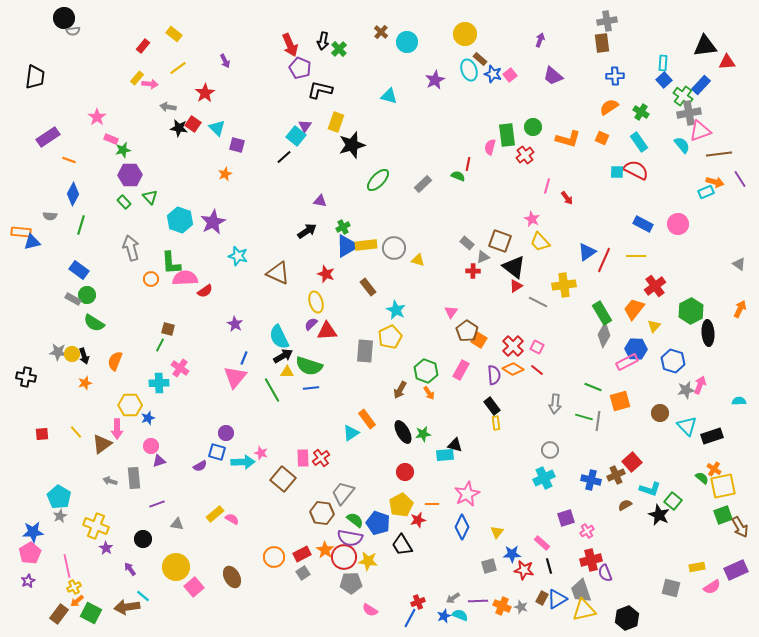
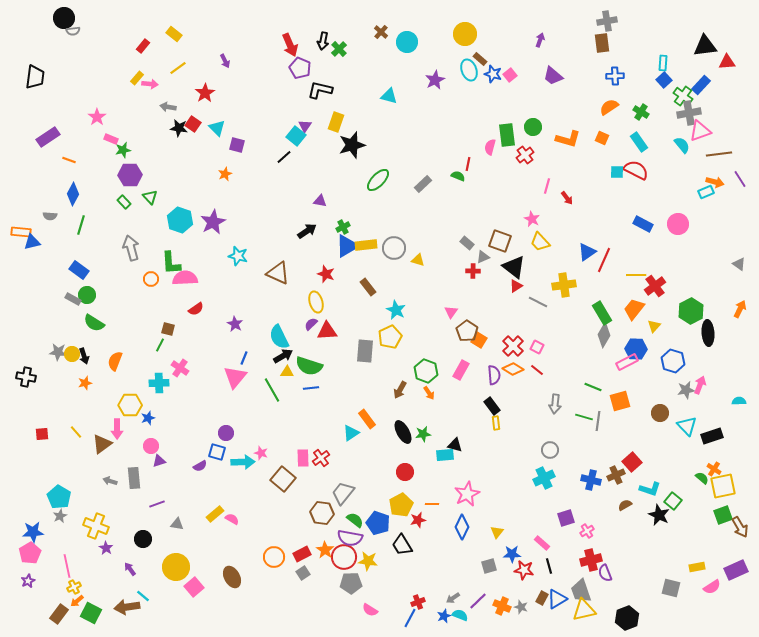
yellow line at (636, 256): moved 19 px down
red semicircle at (205, 291): moved 9 px left, 18 px down
purple line at (478, 601): rotated 42 degrees counterclockwise
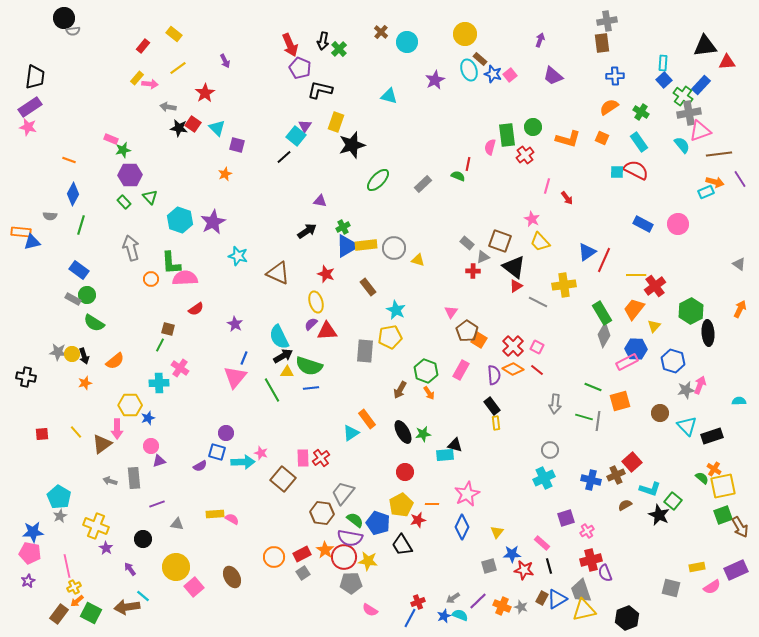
pink star at (97, 117): moved 69 px left, 10 px down; rotated 24 degrees counterclockwise
purple rectangle at (48, 137): moved 18 px left, 30 px up
yellow pentagon at (390, 337): rotated 15 degrees clockwise
orange semicircle at (115, 361): rotated 150 degrees counterclockwise
yellow rectangle at (215, 514): rotated 36 degrees clockwise
pink pentagon at (30, 553): rotated 30 degrees counterclockwise
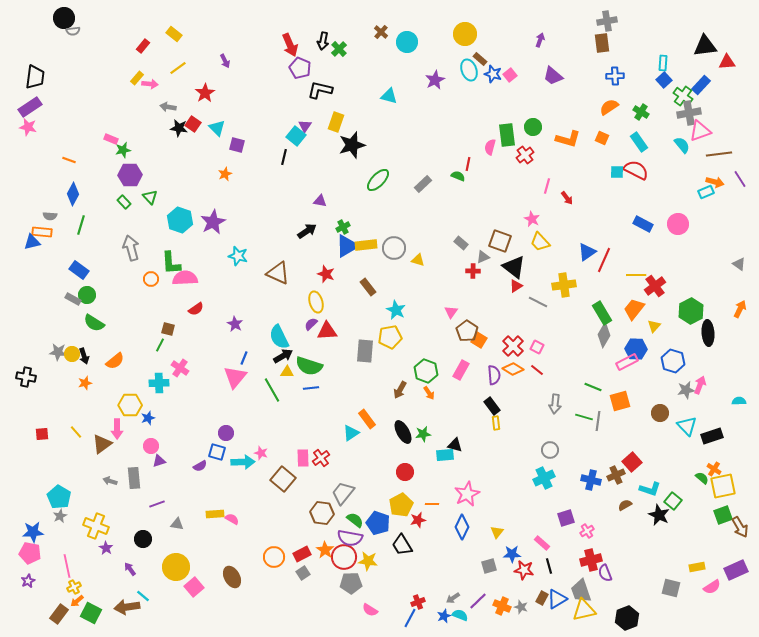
black line at (284, 157): rotated 35 degrees counterclockwise
orange rectangle at (21, 232): moved 21 px right
gray rectangle at (467, 243): moved 6 px left
